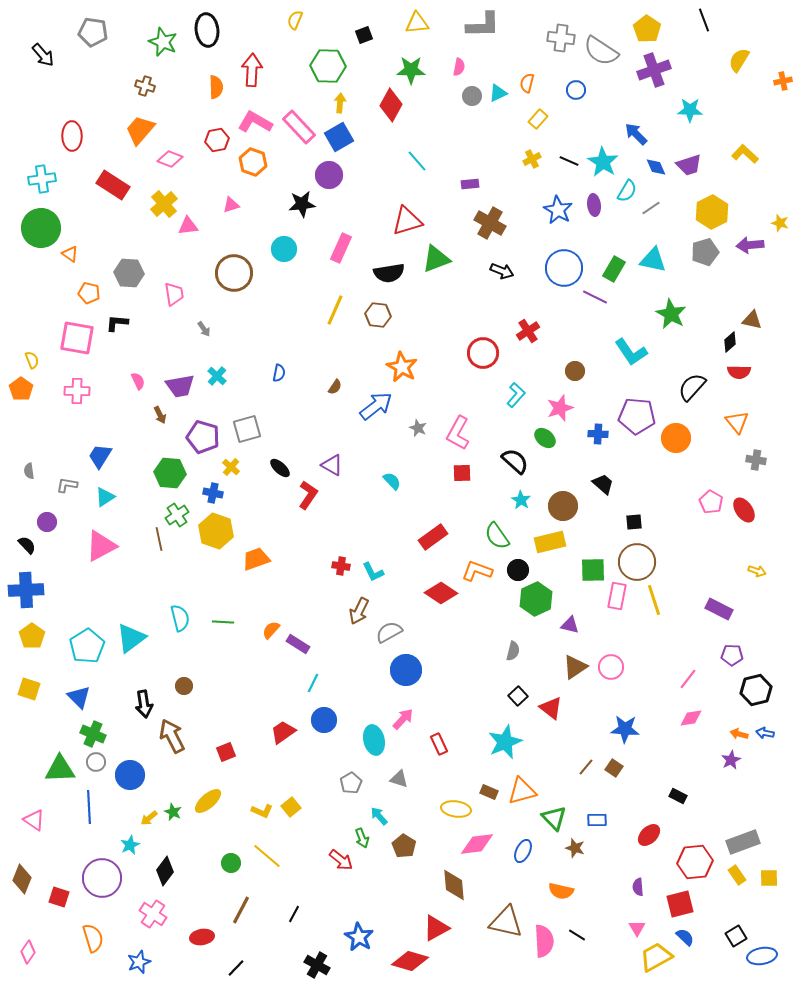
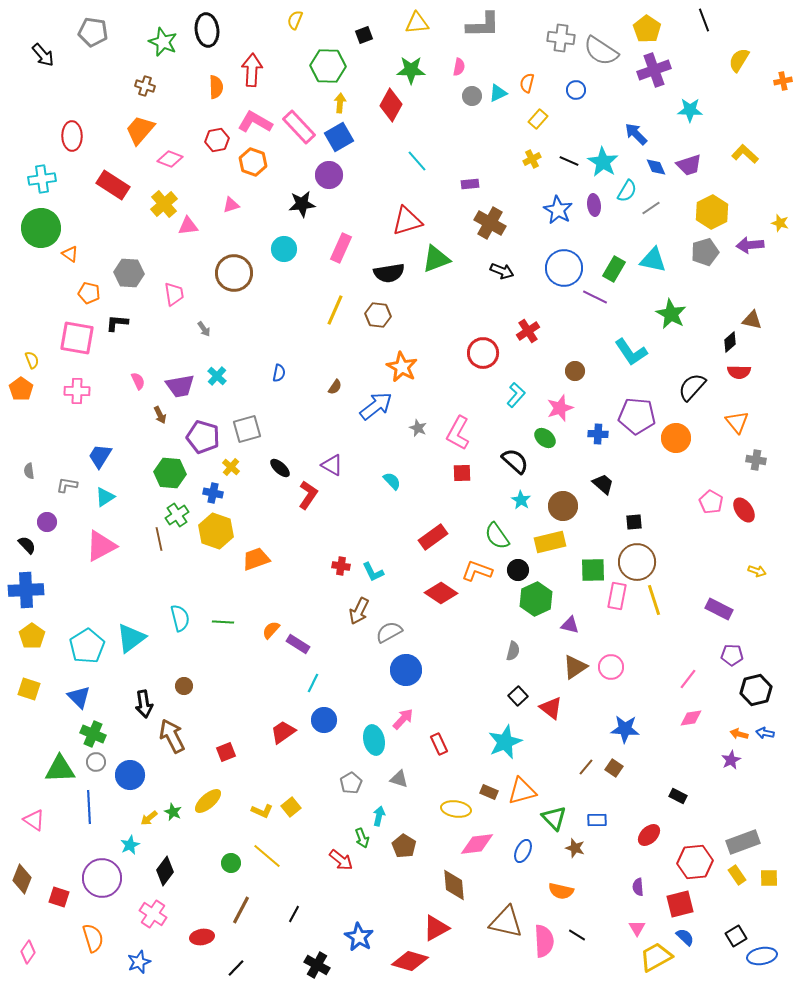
cyan arrow at (379, 816): rotated 54 degrees clockwise
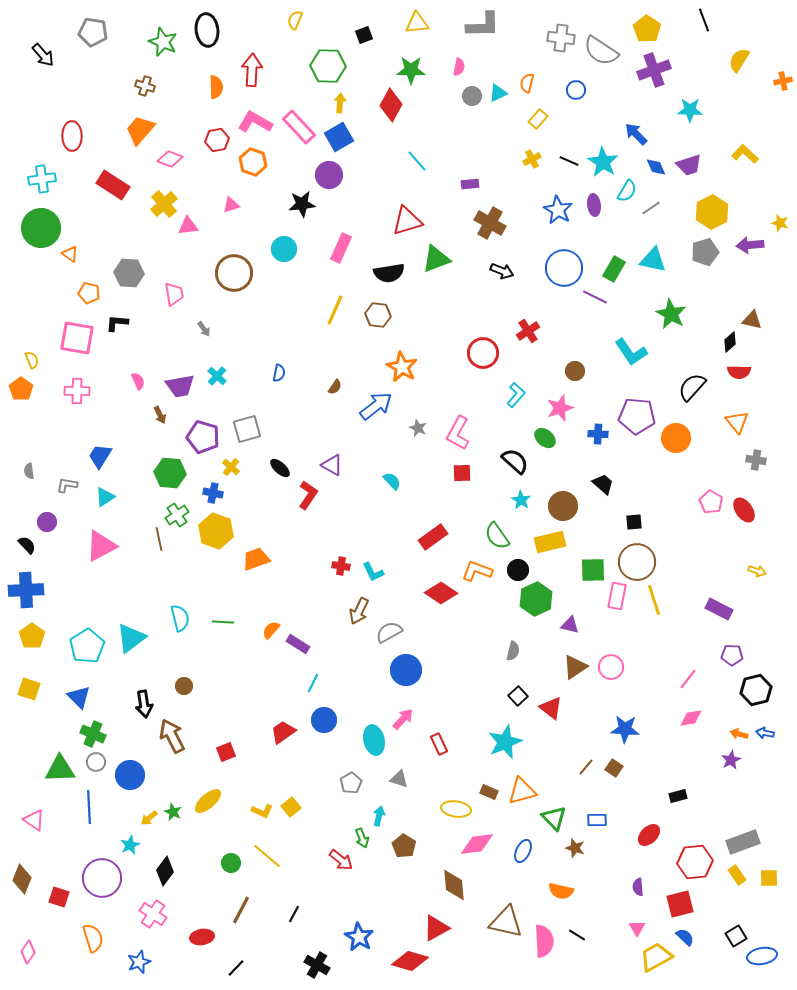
black rectangle at (678, 796): rotated 42 degrees counterclockwise
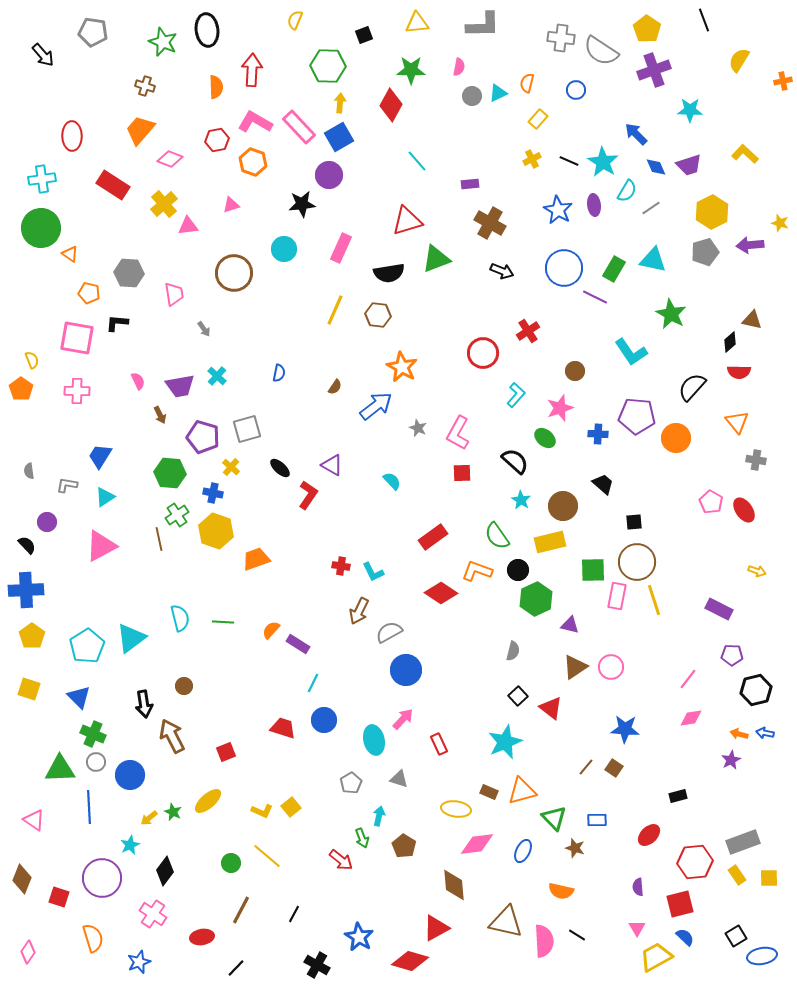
red trapezoid at (283, 732): moved 4 px up; rotated 52 degrees clockwise
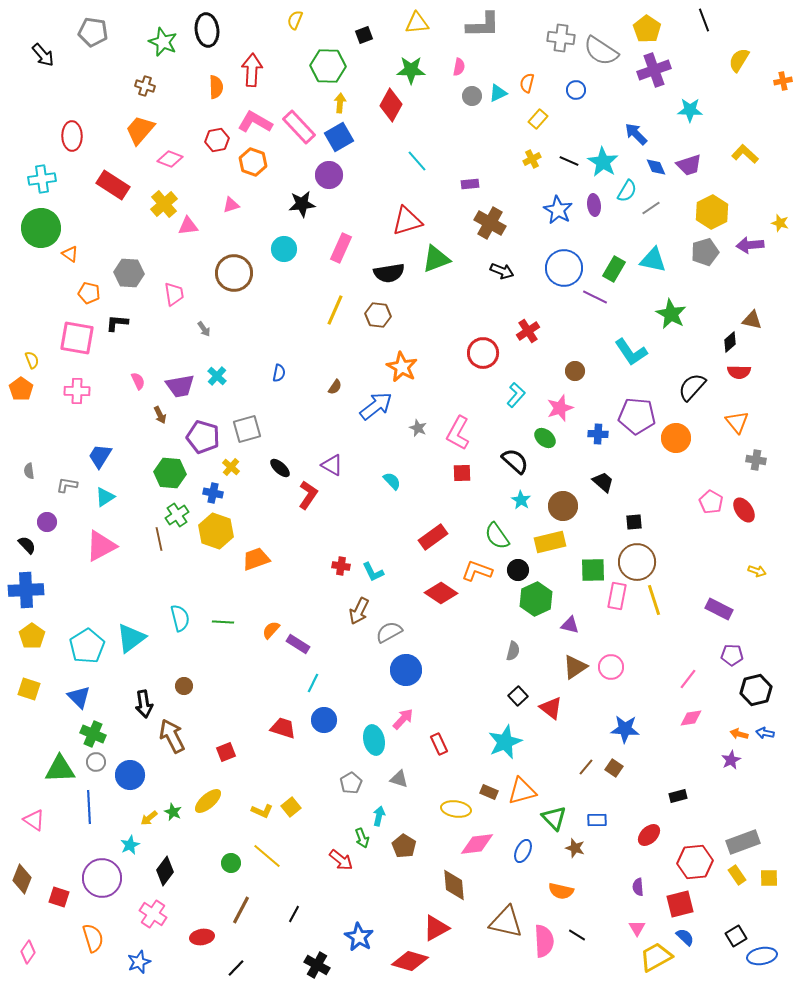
black trapezoid at (603, 484): moved 2 px up
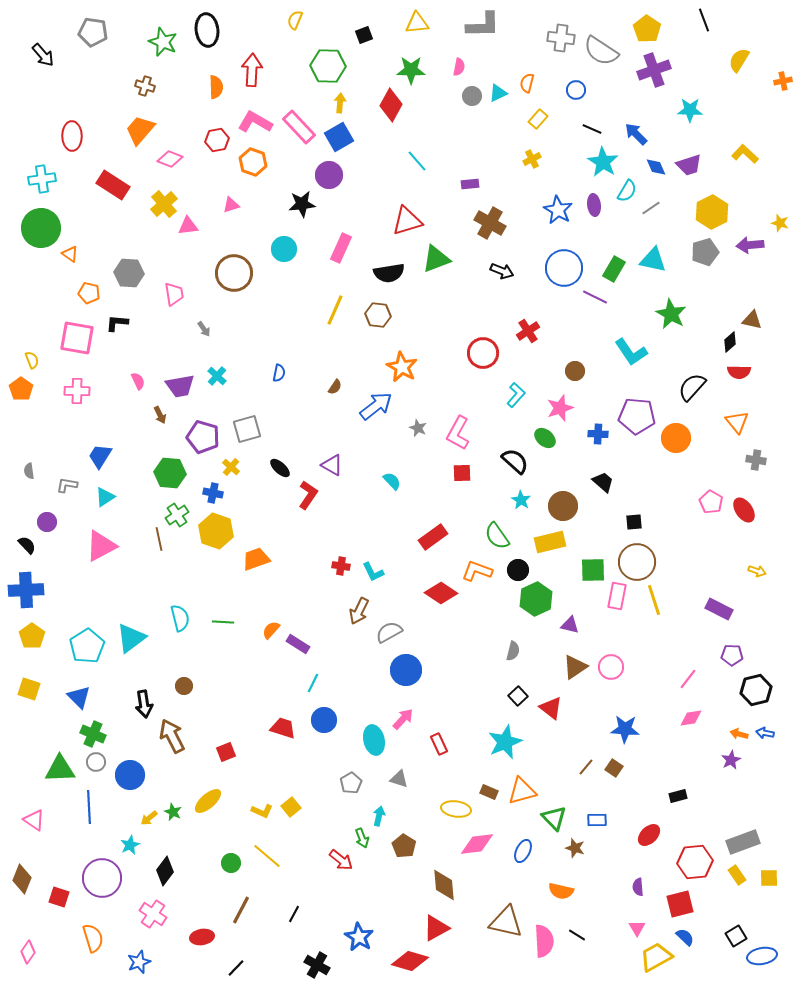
black line at (569, 161): moved 23 px right, 32 px up
brown diamond at (454, 885): moved 10 px left
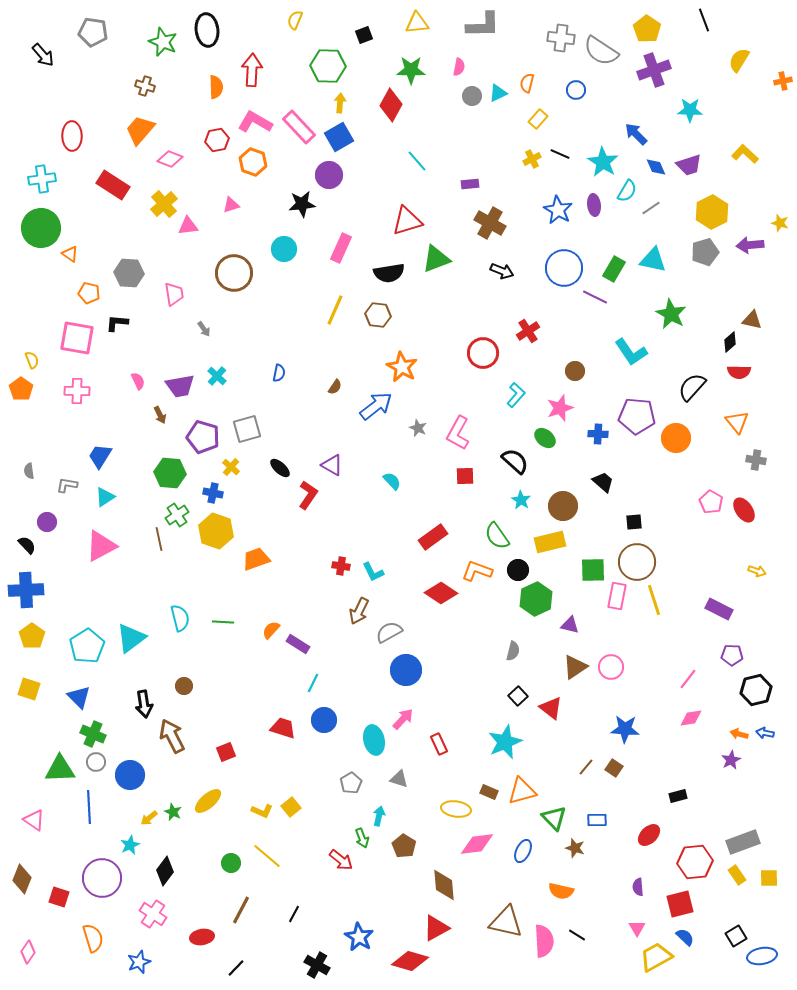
black line at (592, 129): moved 32 px left, 25 px down
red square at (462, 473): moved 3 px right, 3 px down
